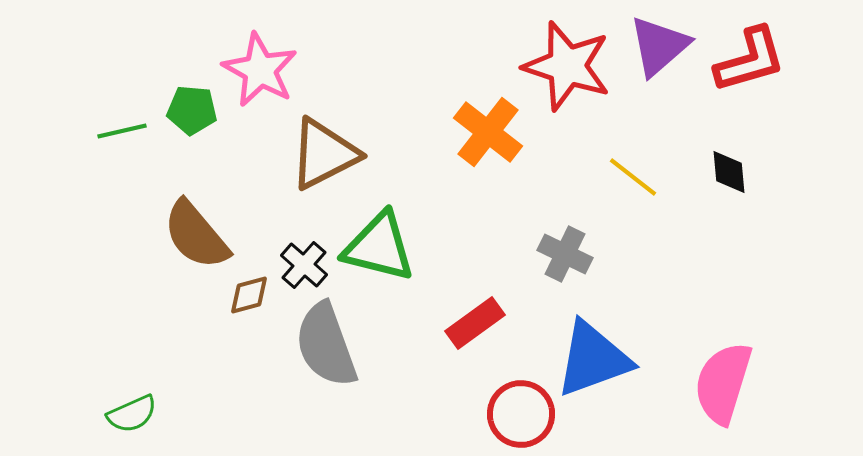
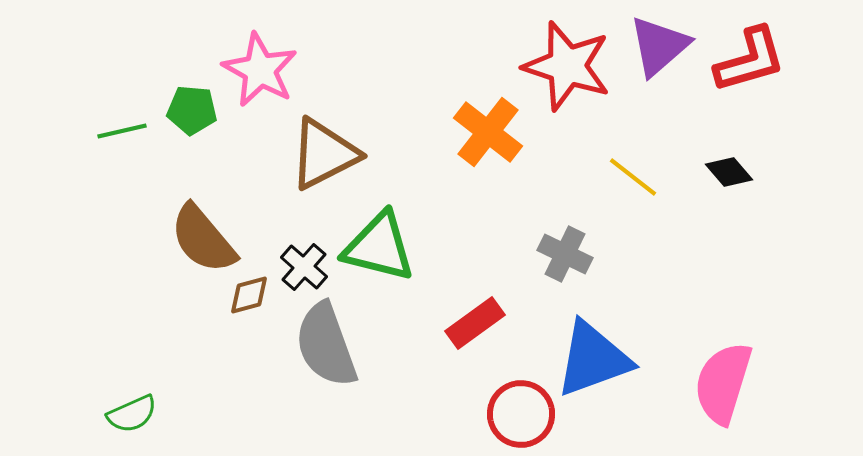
black diamond: rotated 36 degrees counterclockwise
brown semicircle: moved 7 px right, 4 px down
black cross: moved 2 px down
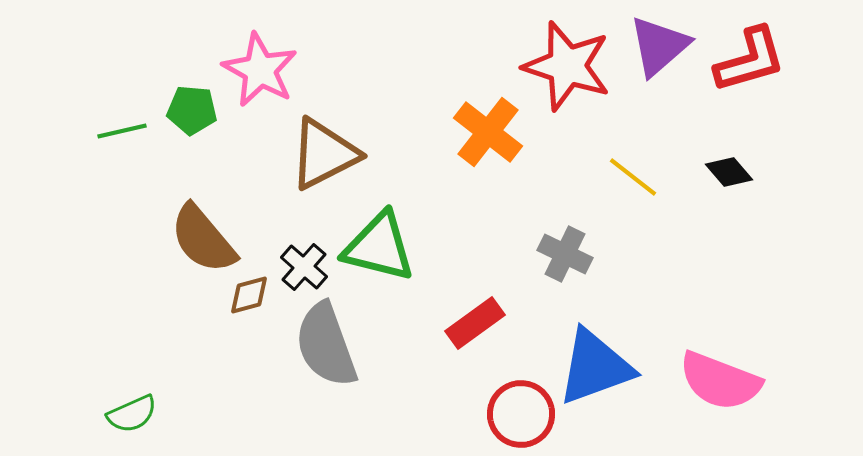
blue triangle: moved 2 px right, 8 px down
pink semicircle: moved 3 px left, 2 px up; rotated 86 degrees counterclockwise
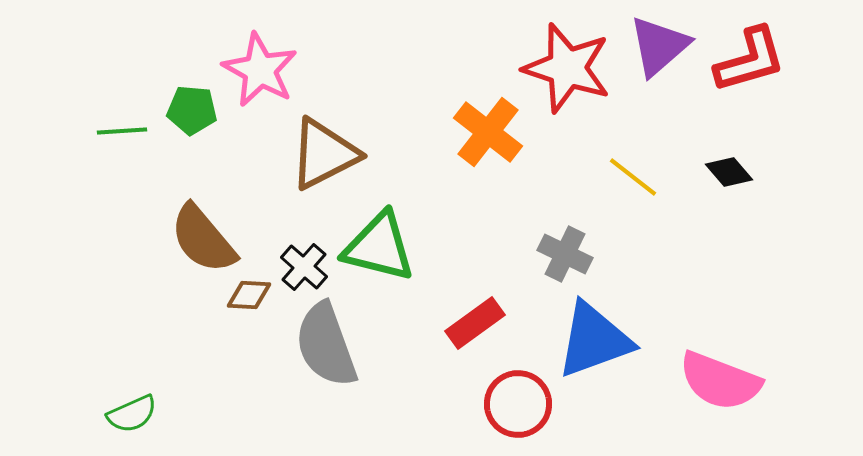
red star: moved 2 px down
green line: rotated 9 degrees clockwise
brown diamond: rotated 18 degrees clockwise
blue triangle: moved 1 px left, 27 px up
red circle: moved 3 px left, 10 px up
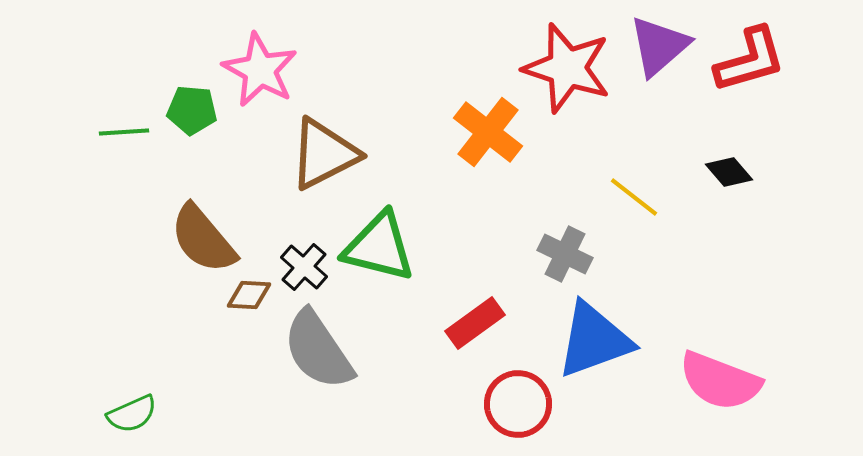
green line: moved 2 px right, 1 px down
yellow line: moved 1 px right, 20 px down
gray semicircle: moved 8 px left, 5 px down; rotated 14 degrees counterclockwise
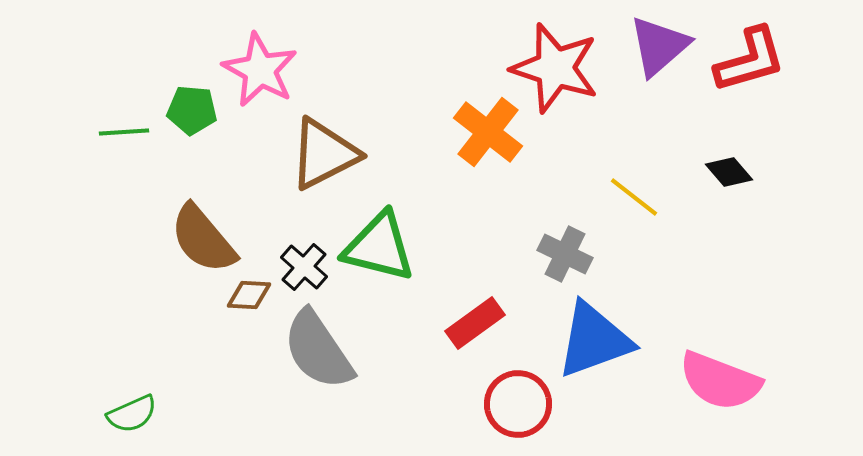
red star: moved 12 px left
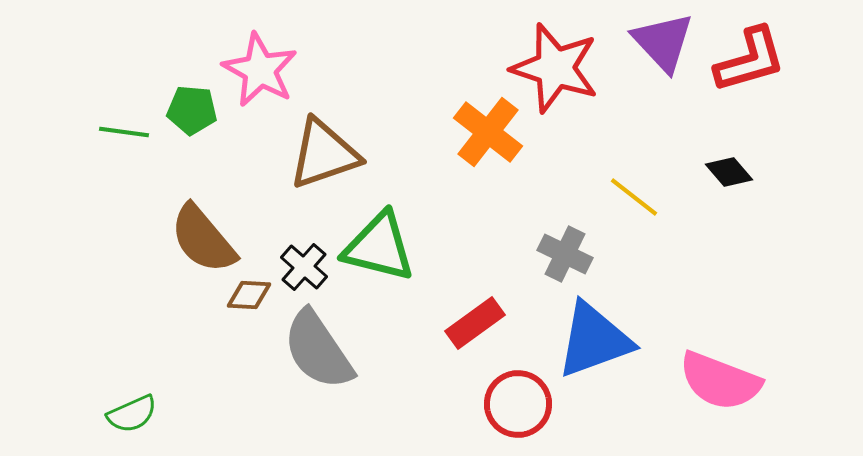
purple triangle: moved 4 px right, 4 px up; rotated 32 degrees counterclockwise
green line: rotated 12 degrees clockwise
brown triangle: rotated 8 degrees clockwise
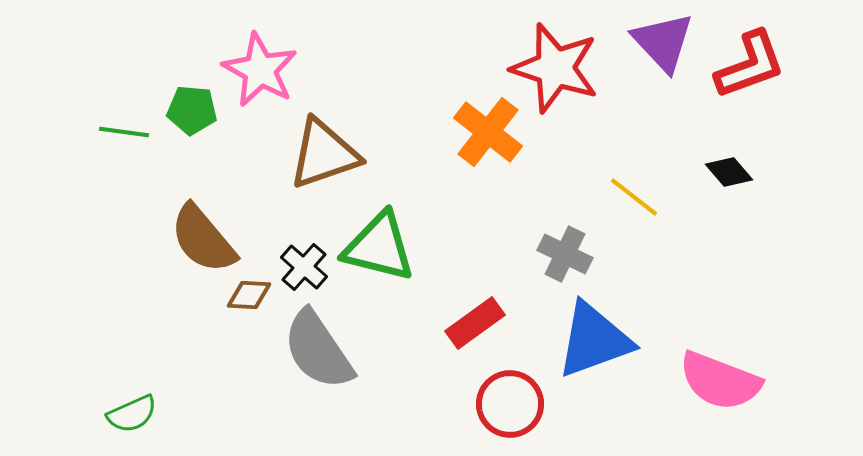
red L-shape: moved 5 px down; rotated 4 degrees counterclockwise
red circle: moved 8 px left
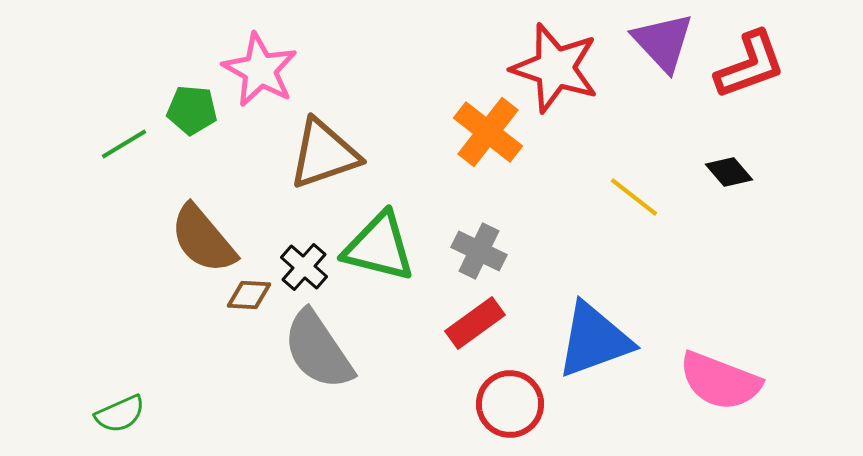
green line: moved 12 px down; rotated 39 degrees counterclockwise
gray cross: moved 86 px left, 3 px up
green semicircle: moved 12 px left
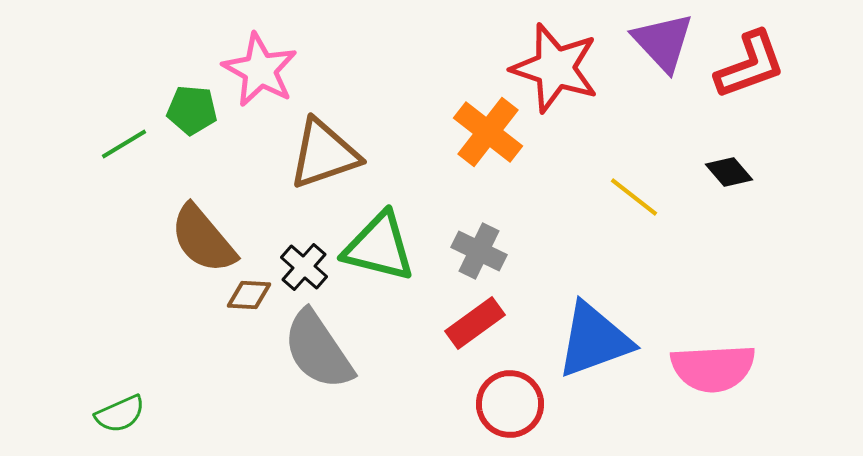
pink semicircle: moved 7 px left, 13 px up; rotated 24 degrees counterclockwise
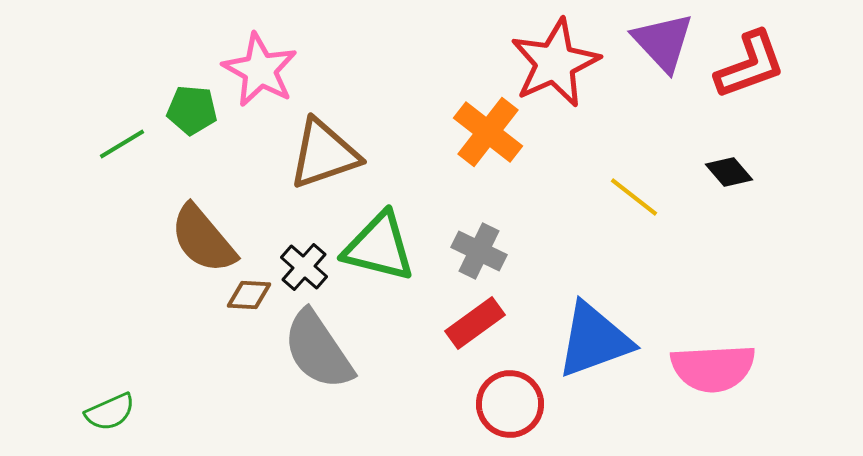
red star: moved 5 px up; rotated 30 degrees clockwise
green line: moved 2 px left
green semicircle: moved 10 px left, 2 px up
